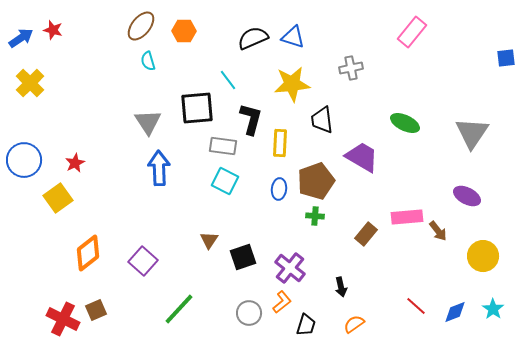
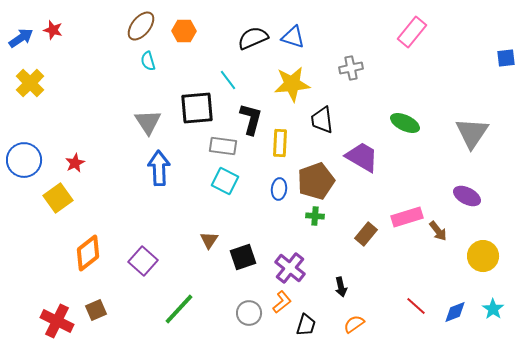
pink rectangle at (407, 217): rotated 12 degrees counterclockwise
red cross at (63, 319): moved 6 px left, 2 px down
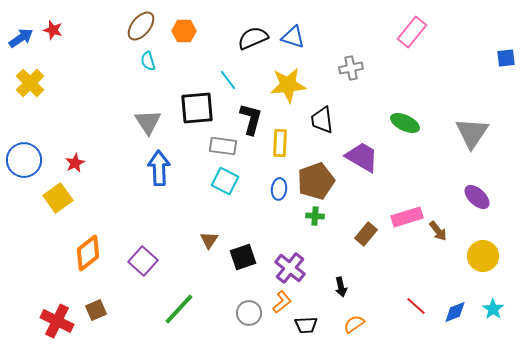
yellow star at (292, 84): moved 4 px left, 1 px down
purple ellipse at (467, 196): moved 10 px right, 1 px down; rotated 16 degrees clockwise
black trapezoid at (306, 325): rotated 70 degrees clockwise
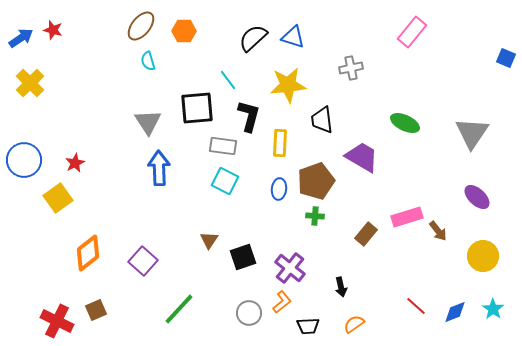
black semicircle at (253, 38): rotated 20 degrees counterclockwise
blue square at (506, 58): rotated 30 degrees clockwise
black L-shape at (251, 119): moved 2 px left, 3 px up
black trapezoid at (306, 325): moved 2 px right, 1 px down
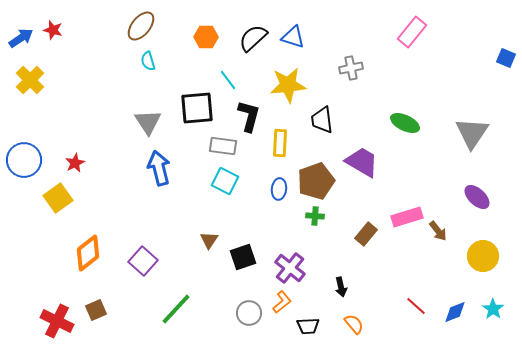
orange hexagon at (184, 31): moved 22 px right, 6 px down
yellow cross at (30, 83): moved 3 px up
purple trapezoid at (362, 157): moved 5 px down
blue arrow at (159, 168): rotated 12 degrees counterclockwise
green line at (179, 309): moved 3 px left
orange semicircle at (354, 324): rotated 85 degrees clockwise
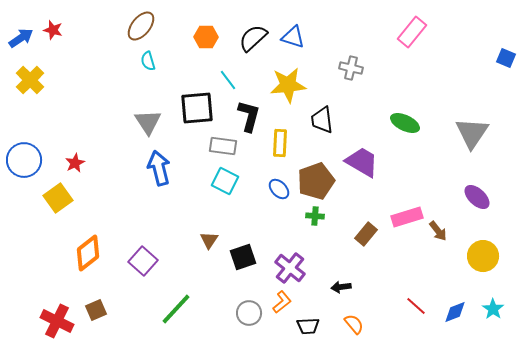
gray cross at (351, 68): rotated 25 degrees clockwise
blue ellipse at (279, 189): rotated 50 degrees counterclockwise
black arrow at (341, 287): rotated 96 degrees clockwise
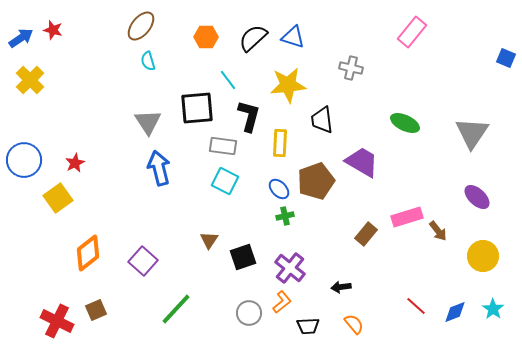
green cross at (315, 216): moved 30 px left; rotated 18 degrees counterclockwise
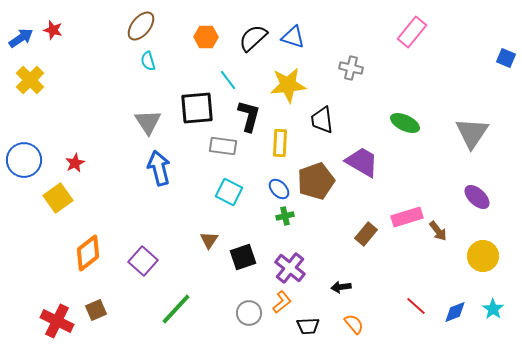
cyan square at (225, 181): moved 4 px right, 11 px down
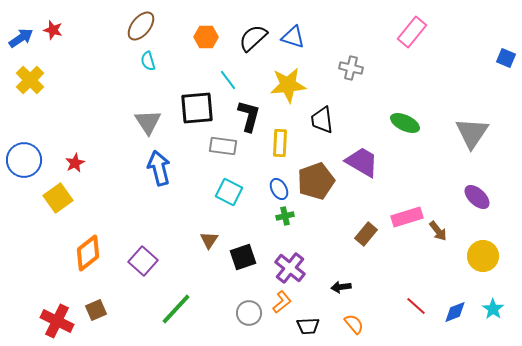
blue ellipse at (279, 189): rotated 15 degrees clockwise
